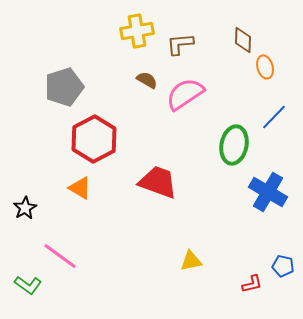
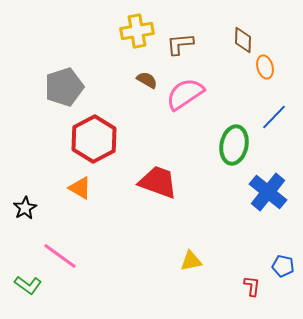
blue cross: rotated 9 degrees clockwise
red L-shape: moved 2 px down; rotated 70 degrees counterclockwise
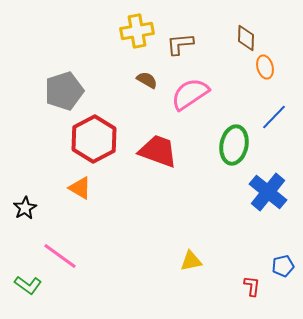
brown diamond: moved 3 px right, 2 px up
gray pentagon: moved 4 px down
pink semicircle: moved 5 px right
red trapezoid: moved 31 px up
blue pentagon: rotated 25 degrees counterclockwise
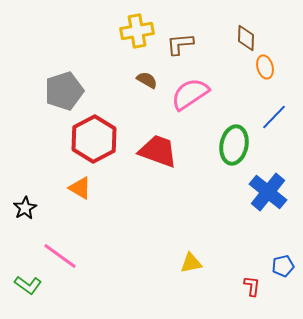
yellow triangle: moved 2 px down
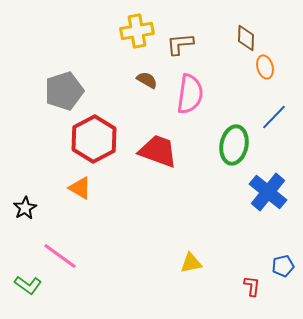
pink semicircle: rotated 132 degrees clockwise
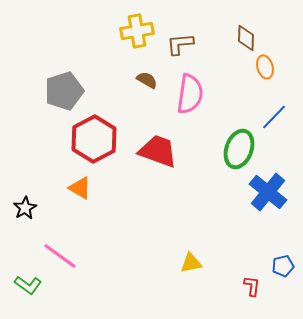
green ellipse: moved 5 px right, 4 px down; rotated 9 degrees clockwise
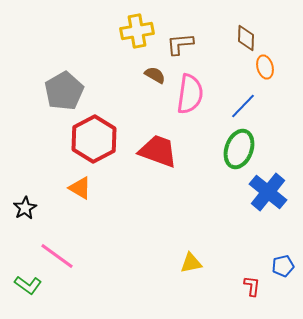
brown semicircle: moved 8 px right, 5 px up
gray pentagon: rotated 12 degrees counterclockwise
blue line: moved 31 px left, 11 px up
pink line: moved 3 px left
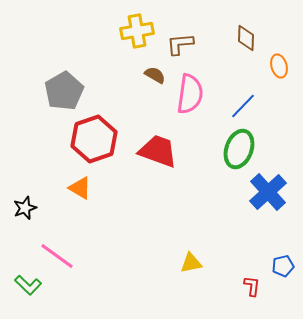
orange ellipse: moved 14 px right, 1 px up
red hexagon: rotated 9 degrees clockwise
blue cross: rotated 9 degrees clockwise
black star: rotated 10 degrees clockwise
green L-shape: rotated 8 degrees clockwise
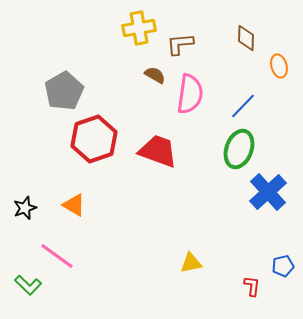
yellow cross: moved 2 px right, 3 px up
orange triangle: moved 6 px left, 17 px down
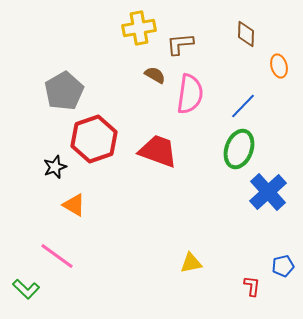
brown diamond: moved 4 px up
black star: moved 30 px right, 41 px up
green L-shape: moved 2 px left, 4 px down
